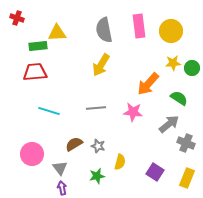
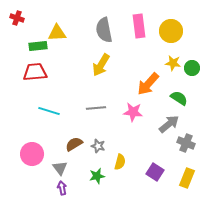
yellow star: rotated 14 degrees clockwise
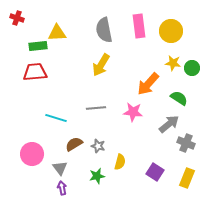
cyan line: moved 7 px right, 7 px down
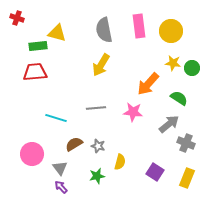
yellow triangle: rotated 18 degrees clockwise
purple arrow: moved 1 px left, 1 px up; rotated 32 degrees counterclockwise
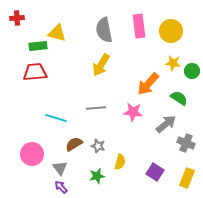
red cross: rotated 24 degrees counterclockwise
green circle: moved 3 px down
gray arrow: moved 3 px left
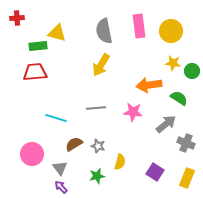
gray semicircle: moved 1 px down
orange arrow: moved 1 px right, 1 px down; rotated 40 degrees clockwise
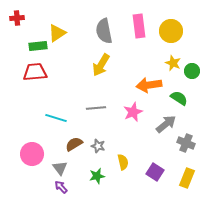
yellow triangle: rotated 48 degrees counterclockwise
yellow star: rotated 14 degrees clockwise
pink star: rotated 30 degrees counterclockwise
yellow semicircle: moved 3 px right; rotated 28 degrees counterclockwise
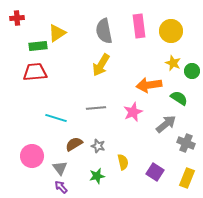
pink circle: moved 2 px down
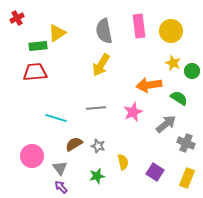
red cross: rotated 24 degrees counterclockwise
